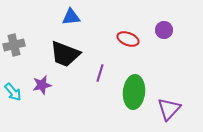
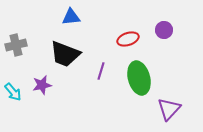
red ellipse: rotated 40 degrees counterclockwise
gray cross: moved 2 px right
purple line: moved 1 px right, 2 px up
green ellipse: moved 5 px right, 14 px up; rotated 20 degrees counterclockwise
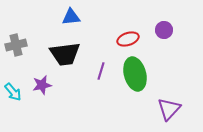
black trapezoid: rotated 28 degrees counterclockwise
green ellipse: moved 4 px left, 4 px up
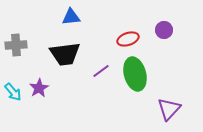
gray cross: rotated 10 degrees clockwise
purple line: rotated 36 degrees clockwise
purple star: moved 3 px left, 3 px down; rotated 18 degrees counterclockwise
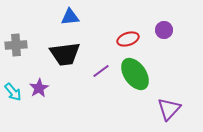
blue triangle: moved 1 px left
green ellipse: rotated 20 degrees counterclockwise
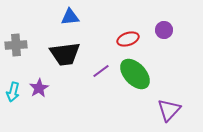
green ellipse: rotated 8 degrees counterclockwise
cyan arrow: rotated 54 degrees clockwise
purple triangle: moved 1 px down
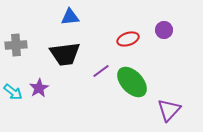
green ellipse: moved 3 px left, 8 px down
cyan arrow: rotated 66 degrees counterclockwise
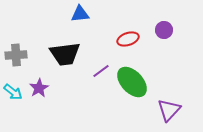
blue triangle: moved 10 px right, 3 px up
gray cross: moved 10 px down
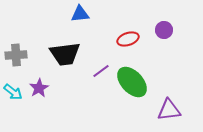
purple triangle: rotated 40 degrees clockwise
